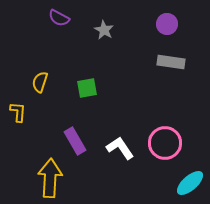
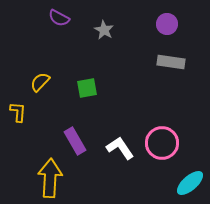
yellow semicircle: rotated 25 degrees clockwise
pink circle: moved 3 px left
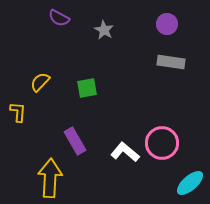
white L-shape: moved 5 px right, 4 px down; rotated 16 degrees counterclockwise
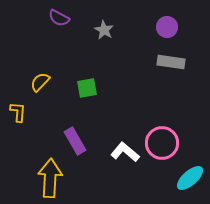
purple circle: moved 3 px down
cyan ellipse: moved 5 px up
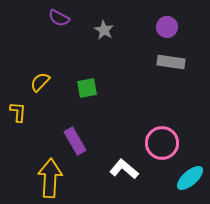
white L-shape: moved 1 px left, 17 px down
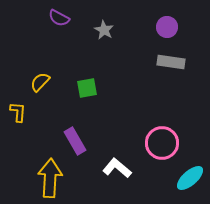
white L-shape: moved 7 px left, 1 px up
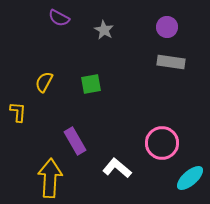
yellow semicircle: moved 4 px right; rotated 15 degrees counterclockwise
green square: moved 4 px right, 4 px up
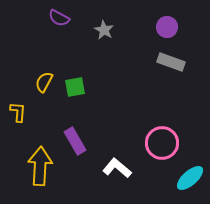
gray rectangle: rotated 12 degrees clockwise
green square: moved 16 px left, 3 px down
yellow arrow: moved 10 px left, 12 px up
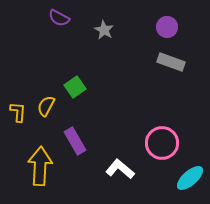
yellow semicircle: moved 2 px right, 24 px down
green square: rotated 25 degrees counterclockwise
white L-shape: moved 3 px right, 1 px down
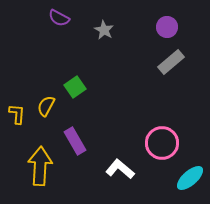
gray rectangle: rotated 60 degrees counterclockwise
yellow L-shape: moved 1 px left, 2 px down
